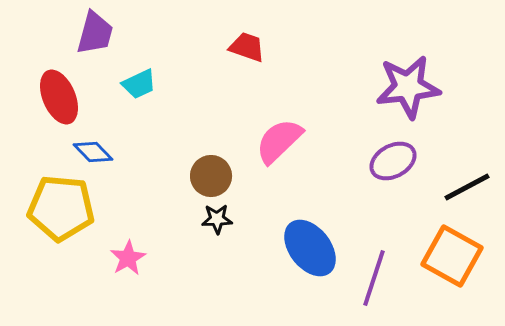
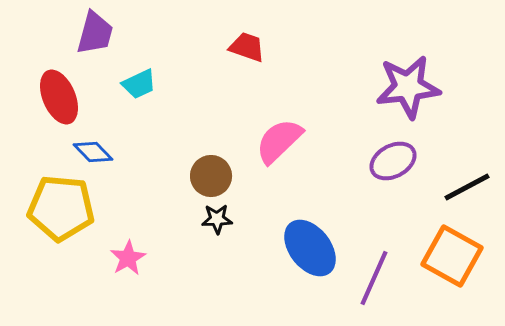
purple line: rotated 6 degrees clockwise
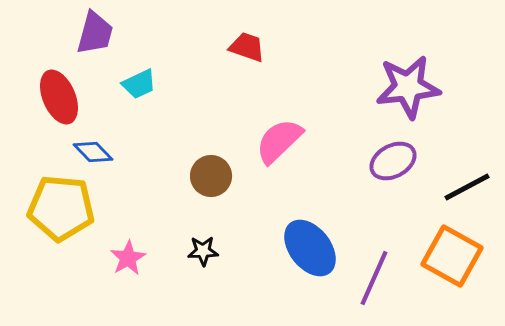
black star: moved 14 px left, 32 px down
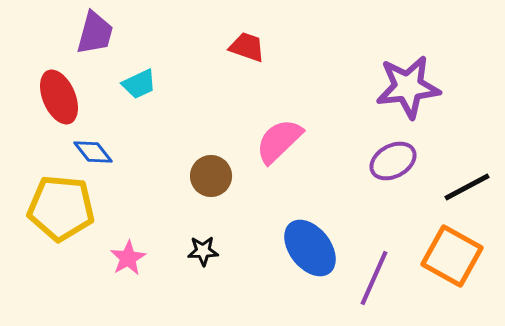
blue diamond: rotated 6 degrees clockwise
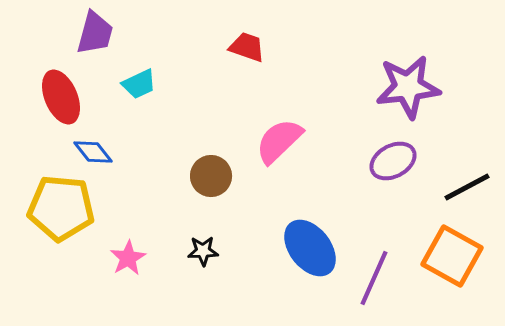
red ellipse: moved 2 px right
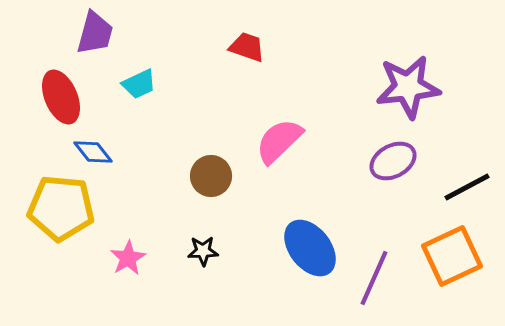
orange square: rotated 36 degrees clockwise
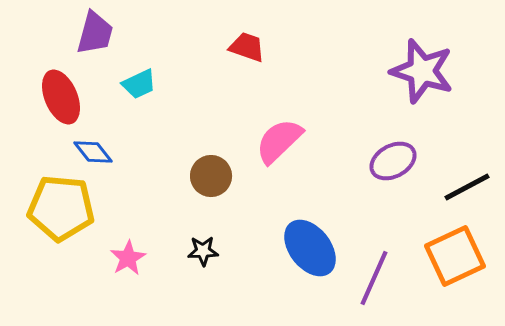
purple star: moved 14 px right, 16 px up; rotated 24 degrees clockwise
orange square: moved 3 px right
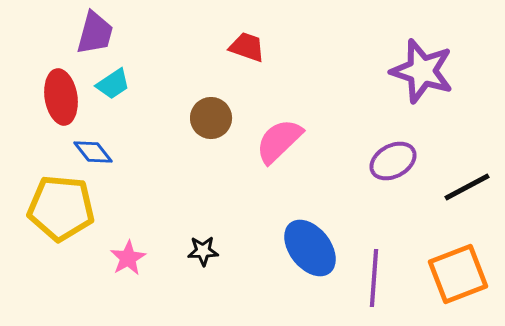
cyan trapezoid: moved 26 px left; rotated 9 degrees counterclockwise
red ellipse: rotated 14 degrees clockwise
brown circle: moved 58 px up
orange square: moved 3 px right, 18 px down; rotated 4 degrees clockwise
purple line: rotated 20 degrees counterclockwise
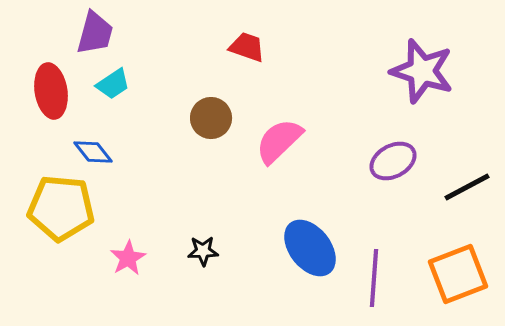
red ellipse: moved 10 px left, 6 px up
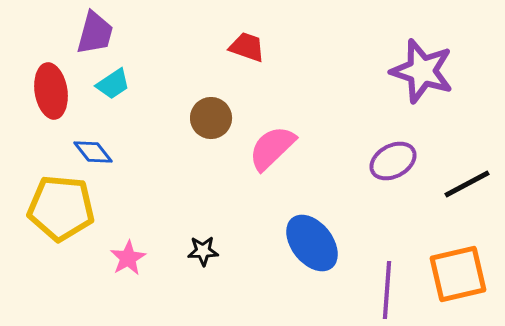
pink semicircle: moved 7 px left, 7 px down
black line: moved 3 px up
blue ellipse: moved 2 px right, 5 px up
orange square: rotated 8 degrees clockwise
purple line: moved 13 px right, 12 px down
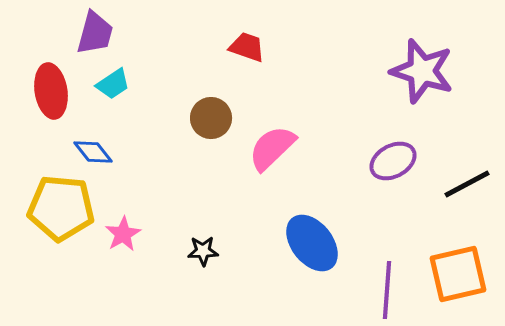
pink star: moved 5 px left, 24 px up
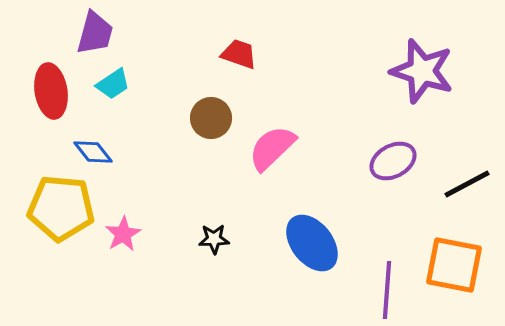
red trapezoid: moved 8 px left, 7 px down
black star: moved 11 px right, 12 px up
orange square: moved 4 px left, 9 px up; rotated 24 degrees clockwise
